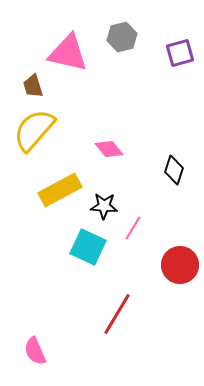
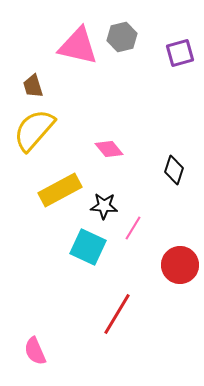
pink triangle: moved 10 px right, 7 px up
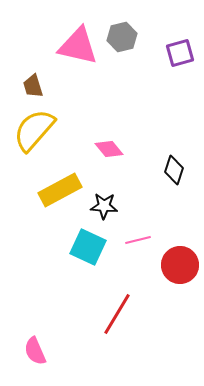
pink line: moved 5 px right, 12 px down; rotated 45 degrees clockwise
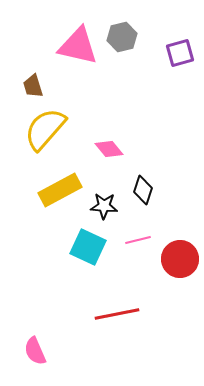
yellow semicircle: moved 11 px right, 1 px up
black diamond: moved 31 px left, 20 px down
red circle: moved 6 px up
red line: rotated 48 degrees clockwise
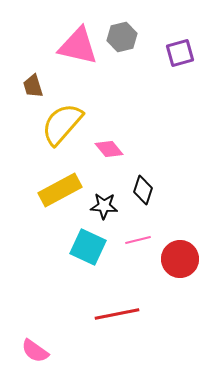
yellow semicircle: moved 17 px right, 5 px up
pink semicircle: rotated 32 degrees counterclockwise
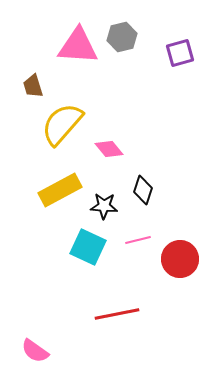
pink triangle: rotated 9 degrees counterclockwise
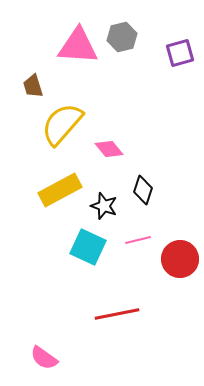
black star: rotated 16 degrees clockwise
pink semicircle: moved 9 px right, 7 px down
